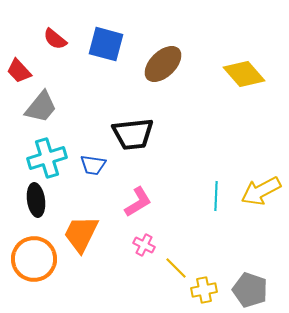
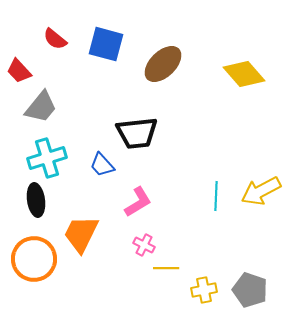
black trapezoid: moved 4 px right, 1 px up
blue trapezoid: moved 9 px right; rotated 40 degrees clockwise
yellow line: moved 10 px left; rotated 45 degrees counterclockwise
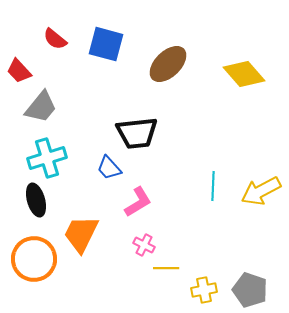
brown ellipse: moved 5 px right
blue trapezoid: moved 7 px right, 3 px down
cyan line: moved 3 px left, 10 px up
black ellipse: rotated 8 degrees counterclockwise
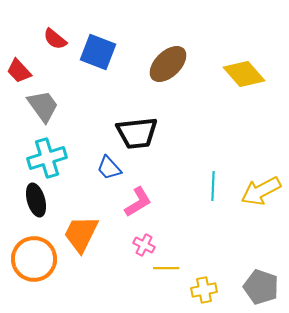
blue square: moved 8 px left, 8 px down; rotated 6 degrees clockwise
gray trapezoid: moved 2 px right, 1 px up; rotated 75 degrees counterclockwise
gray pentagon: moved 11 px right, 3 px up
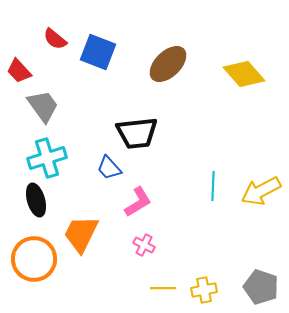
yellow line: moved 3 px left, 20 px down
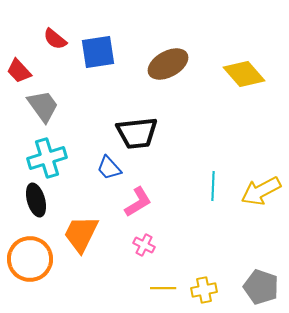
blue square: rotated 30 degrees counterclockwise
brown ellipse: rotated 15 degrees clockwise
orange circle: moved 4 px left
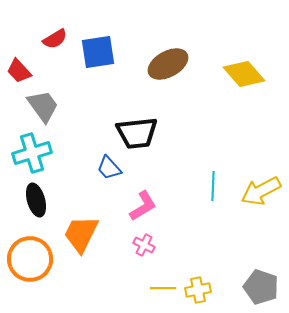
red semicircle: rotated 70 degrees counterclockwise
cyan cross: moved 15 px left, 5 px up
pink L-shape: moved 5 px right, 4 px down
yellow cross: moved 6 px left
